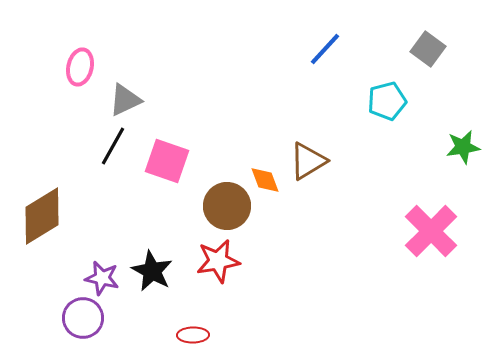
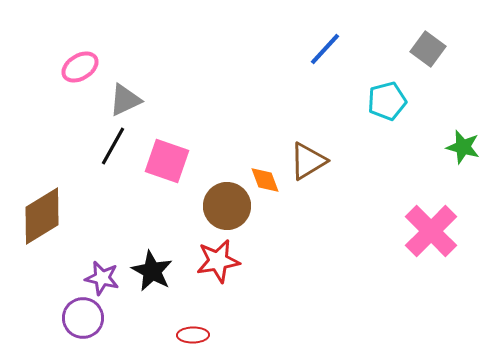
pink ellipse: rotated 45 degrees clockwise
green star: rotated 24 degrees clockwise
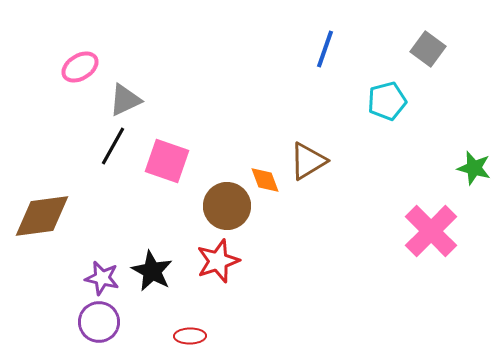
blue line: rotated 24 degrees counterclockwise
green star: moved 11 px right, 21 px down
brown diamond: rotated 24 degrees clockwise
red star: rotated 9 degrees counterclockwise
purple circle: moved 16 px right, 4 px down
red ellipse: moved 3 px left, 1 px down
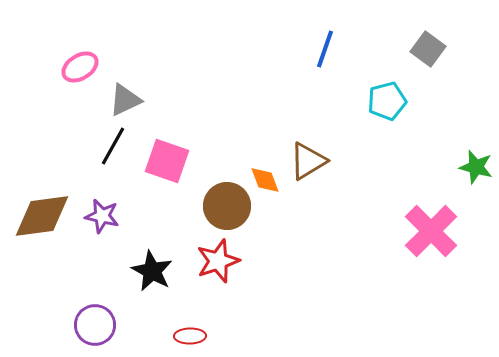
green star: moved 2 px right, 1 px up
purple star: moved 62 px up
purple circle: moved 4 px left, 3 px down
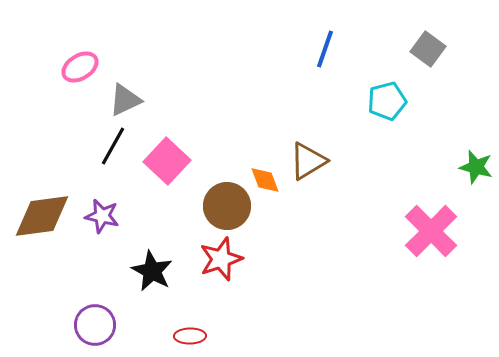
pink square: rotated 24 degrees clockwise
red star: moved 3 px right, 2 px up
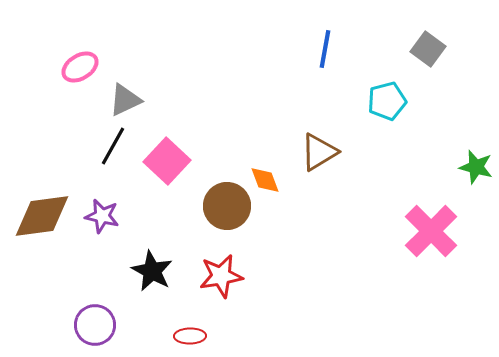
blue line: rotated 9 degrees counterclockwise
brown triangle: moved 11 px right, 9 px up
red star: moved 17 px down; rotated 9 degrees clockwise
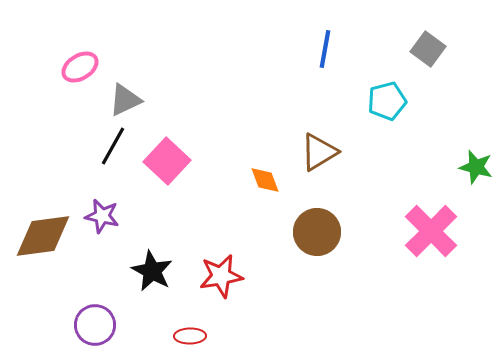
brown circle: moved 90 px right, 26 px down
brown diamond: moved 1 px right, 20 px down
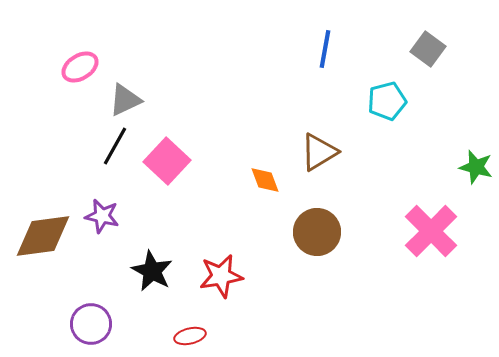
black line: moved 2 px right
purple circle: moved 4 px left, 1 px up
red ellipse: rotated 12 degrees counterclockwise
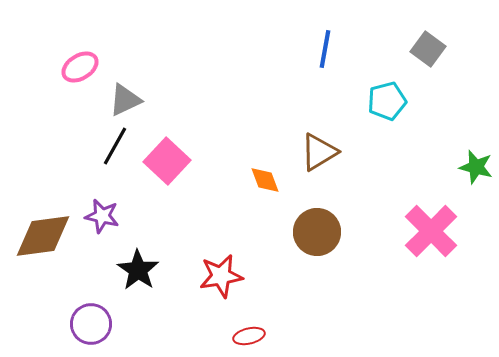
black star: moved 14 px left, 1 px up; rotated 6 degrees clockwise
red ellipse: moved 59 px right
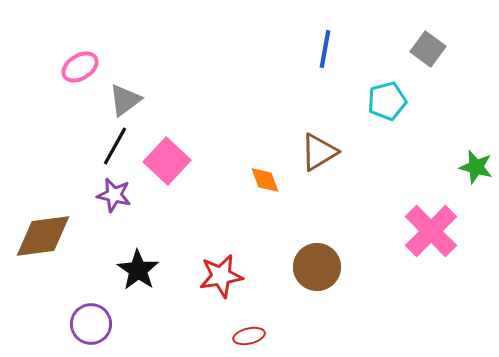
gray triangle: rotated 12 degrees counterclockwise
purple star: moved 12 px right, 21 px up
brown circle: moved 35 px down
